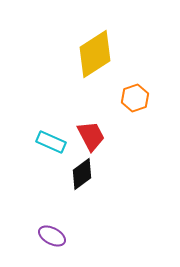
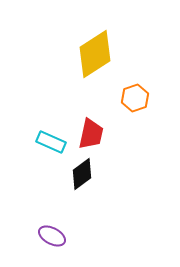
red trapezoid: moved 2 px up; rotated 40 degrees clockwise
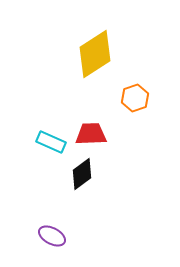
red trapezoid: rotated 104 degrees counterclockwise
